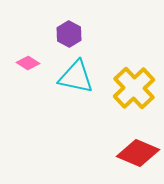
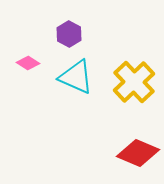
cyan triangle: rotated 12 degrees clockwise
yellow cross: moved 6 px up
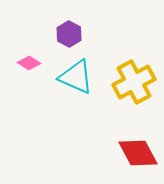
pink diamond: moved 1 px right
yellow cross: rotated 15 degrees clockwise
red diamond: rotated 39 degrees clockwise
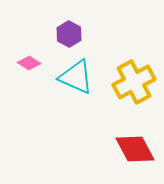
red diamond: moved 3 px left, 4 px up
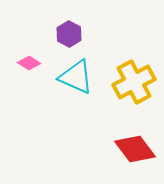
red diamond: rotated 9 degrees counterclockwise
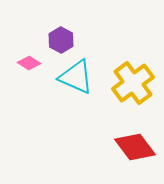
purple hexagon: moved 8 px left, 6 px down
yellow cross: moved 1 px left, 1 px down; rotated 9 degrees counterclockwise
red diamond: moved 2 px up
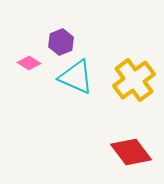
purple hexagon: moved 2 px down; rotated 10 degrees clockwise
yellow cross: moved 1 px right, 3 px up
red diamond: moved 4 px left, 5 px down
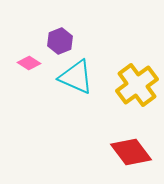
purple hexagon: moved 1 px left, 1 px up
yellow cross: moved 3 px right, 5 px down
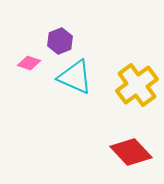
pink diamond: rotated 15 degrees counterclockwise
cyan triangle: moved 1 px left
red diamond: rotated 6 degrees counterclockwise
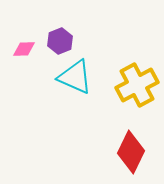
pink diamond: moved 5 px left, 14 px up; rotated 20 degrees counterclockwise
yellow cross: rotated 9 degrees clockwise
red diamond: rotated 69 degrees clockwise
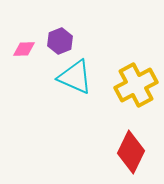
yellow cross: moved 1 px left
